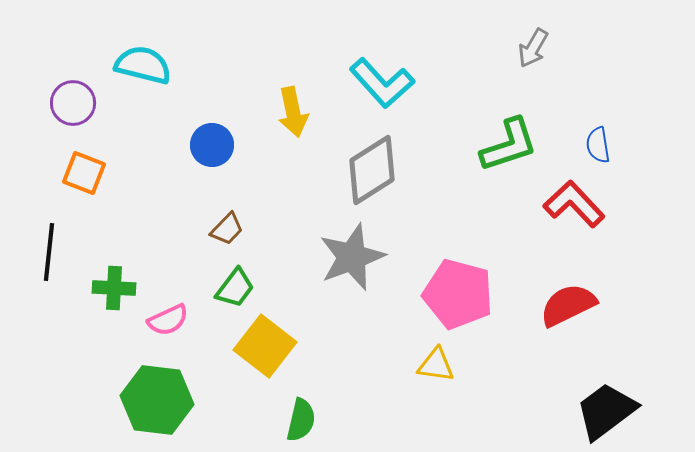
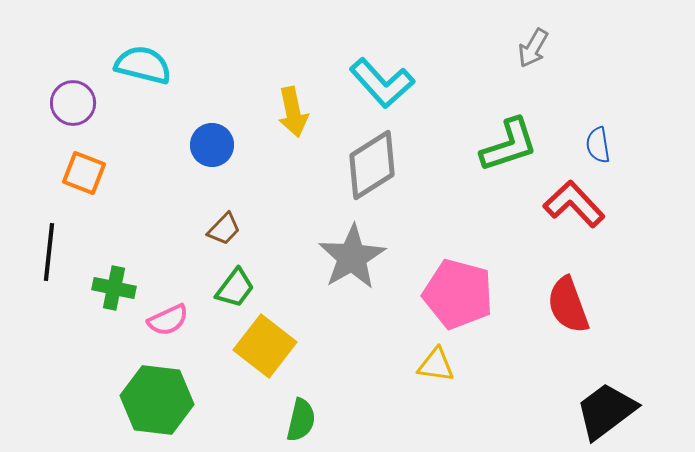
gray diamond: moved 5 px up
brown trapezoid: moved 3 px left
gray star: rotated 10 degrees counterclockwise
green cross: rotated 9 degrees clockwise
red semicircle: rotated 84 degrees counterclockwise
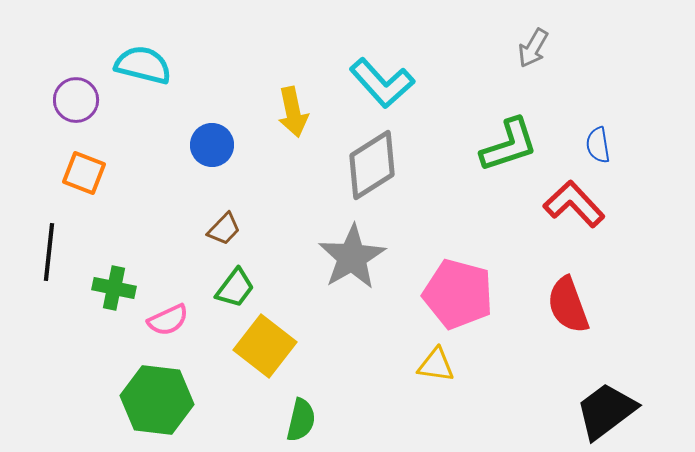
purple circle: moved 3 px right, 3 px up
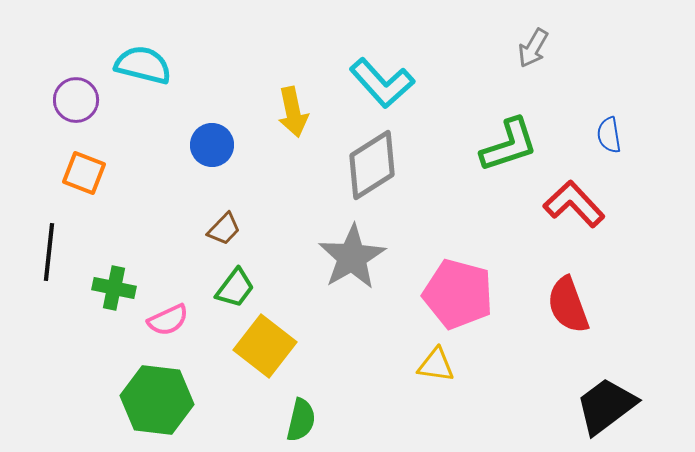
blue semicircle: moved 11 px right, 10 px up
black trapezoid: moved 5 px up
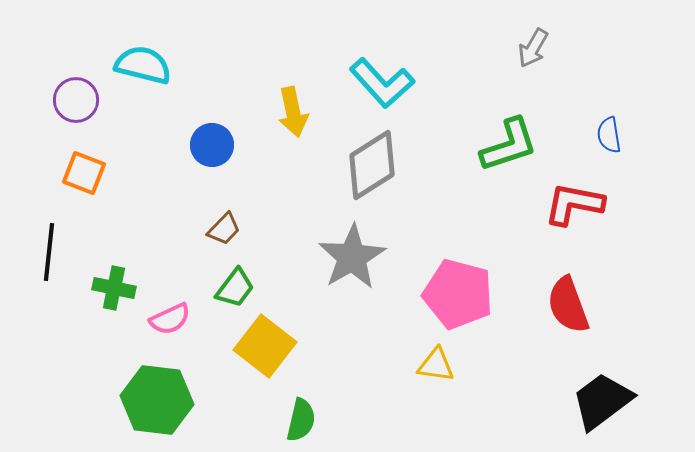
red L-shape: rotated 36 degrees counterclockwise
pink semicircle: moved 2 px right, 1 px up
black trapezoid: moved 4 px left, 5 px up
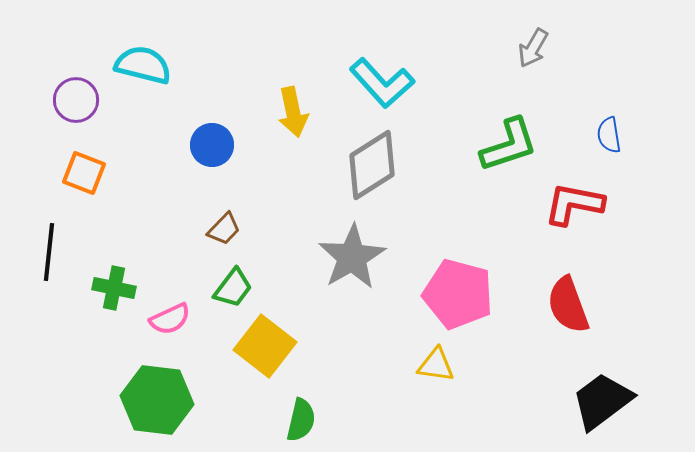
green trapezoid: moved 2 px left
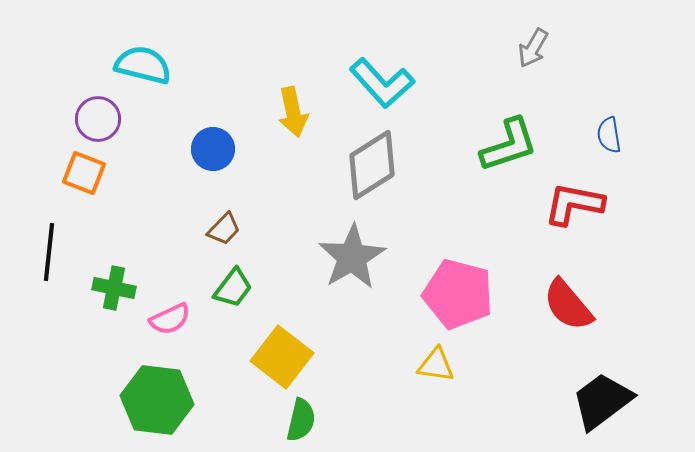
purple circle: moved 22 px right, 19 px down
blue circle: moved 1 px right, 4 px down
red semicircle: rotated 20 degrees counterclockwise
yellow square: moved 17 px right, 11 px down
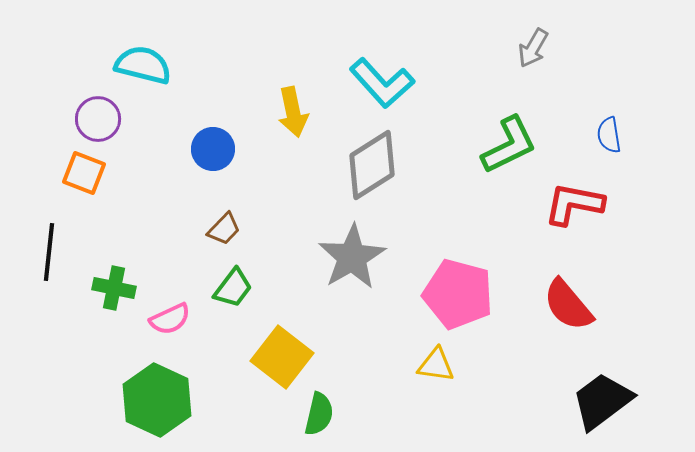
green L-shape: rotated 8 degrees counterclockwise
green hexagon: rotated 18 degrees clockwise
green semicircle: moved 18 px right, 6 px up
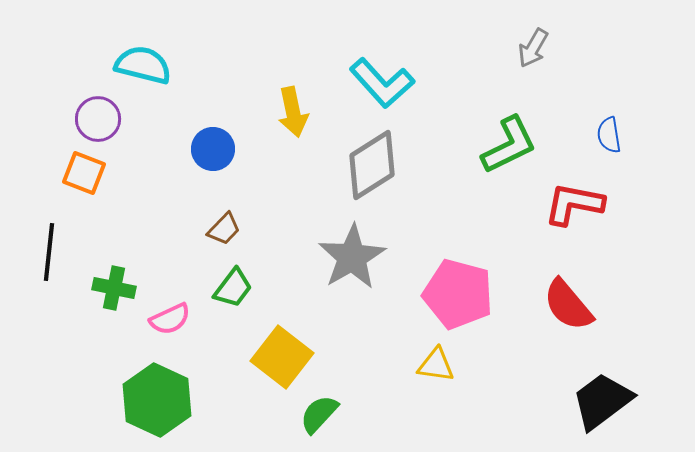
green semicircle: rotated 150 degrees counterclockwise
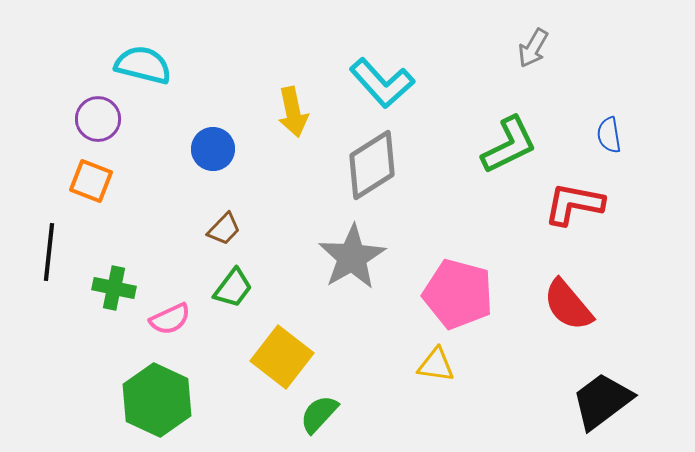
orange square: moved 7 px right, 8 px down
